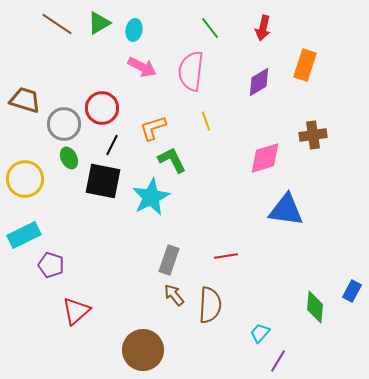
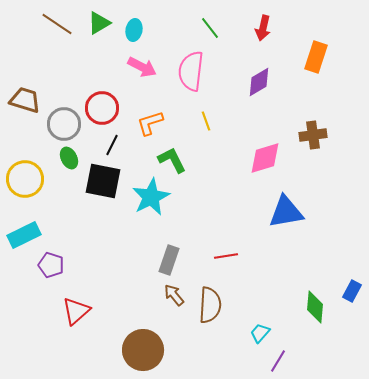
orange rectangle: moved 11 px right, 8 px up
orange L-shape: moved 3 px left, 5 px up
blue triangle: moved 2 px down; rotated 18 degrees counterclockwise
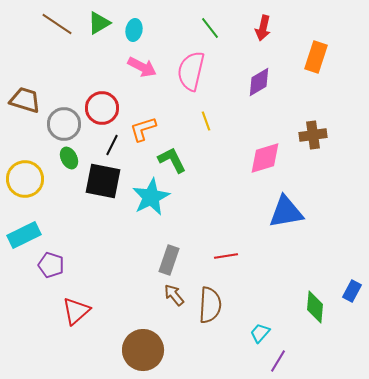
pink semicircle: rotated 6 degrees clockwise
orange L-shape: moved 7 px left, 6 px down
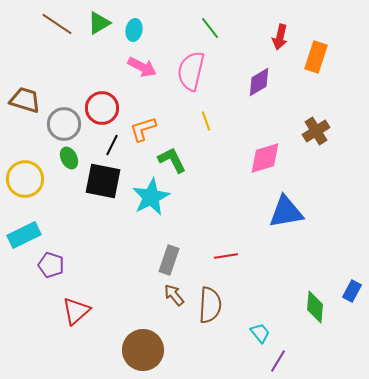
red arrow: moved 17 px right, 9 px down
brown cross: moved 3 px right, 4 px up; rotated 24 degrees counterclockwise
cyan trapezoid: rotated 100 degrees clockwise
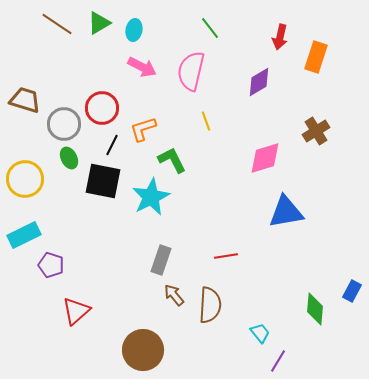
gray rectangle: moved 8 px left
green diamond: moved 2 px down
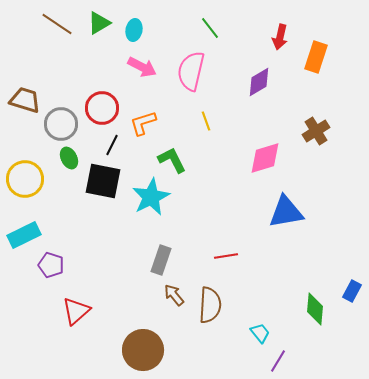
gray circle: moved 3 px left
orange L-shape: moved 6 px up
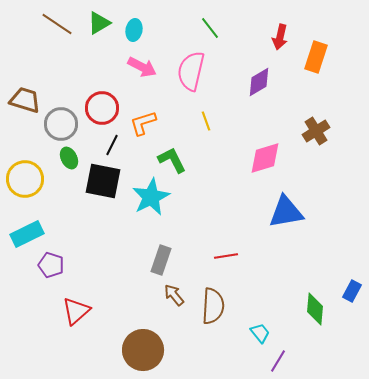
cyan rectangle: moved 3 px right, 1 px up
brown semicircle: moved 3 px right, 1 px down
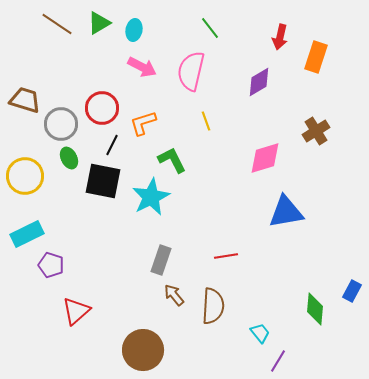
yellow circle: moved 3 px up
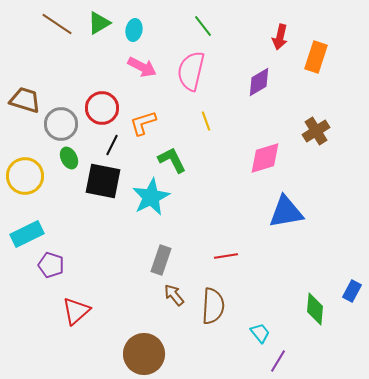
green line: moved 7 px left, 2 px up
brown circle: moved 1 px right, 4 px down
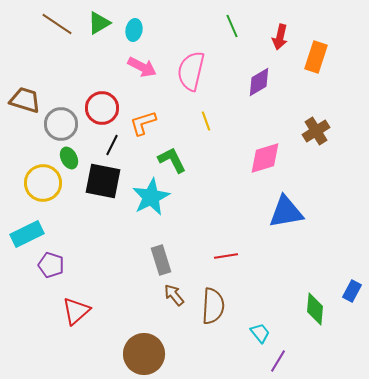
green line: moved 29 px right; rotated 15 degrees clockwise
yellow circle: moved 18 px right, 7 px down
gray rectangle: rotated 36 degrees counterclockwise
